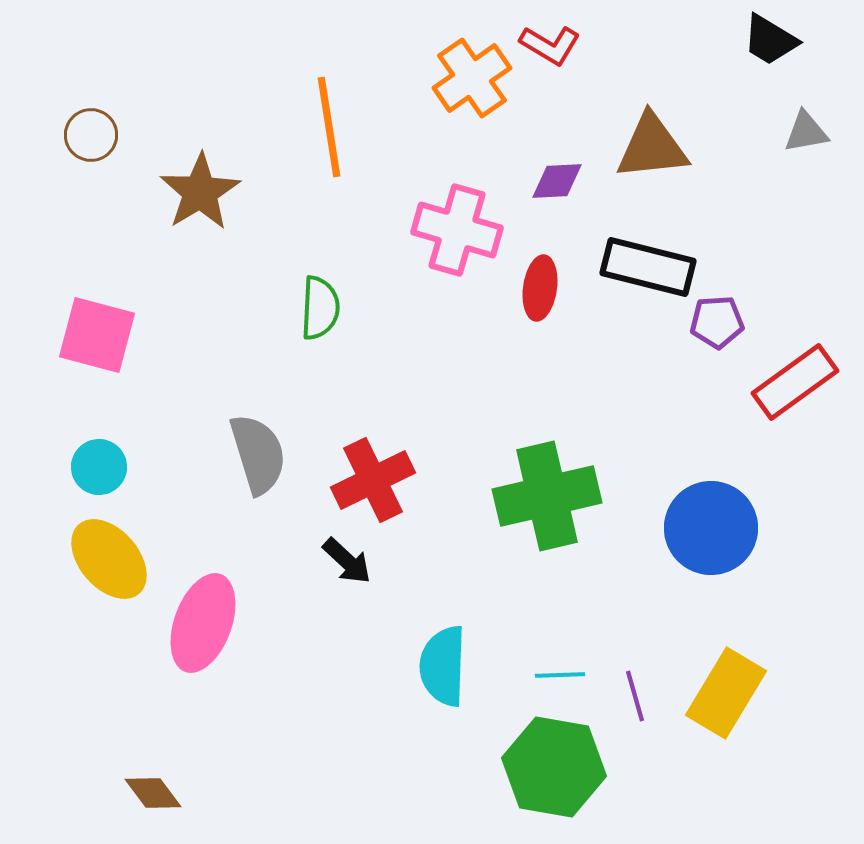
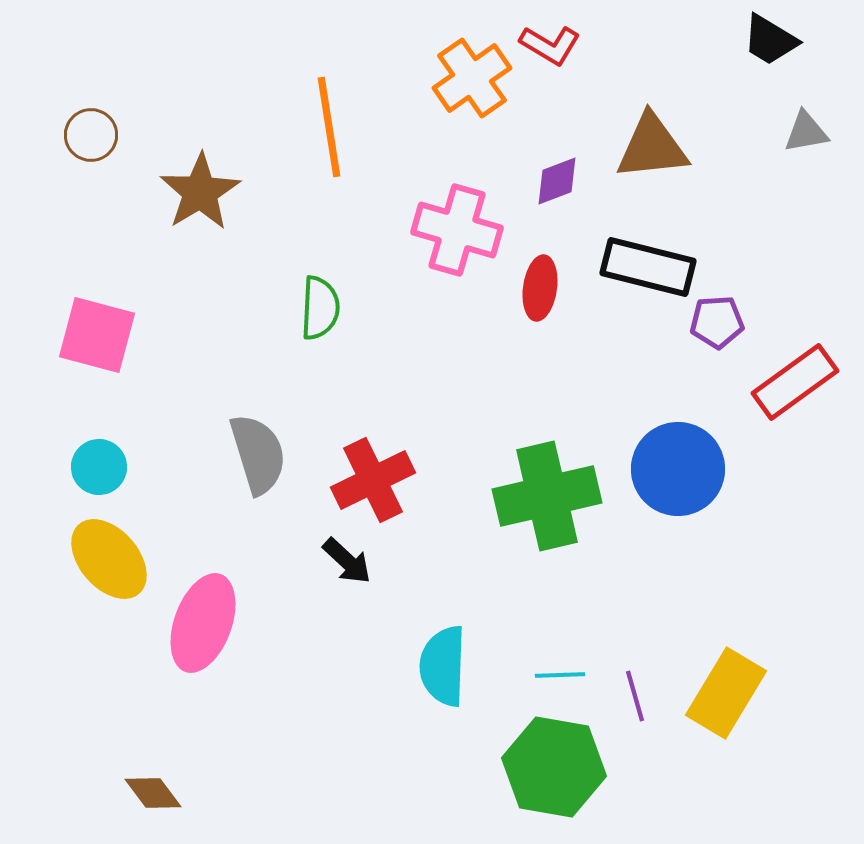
purple diamond: rotated 18 degrees counterclockwise
blue circle: moved 33 px left, 59 px up
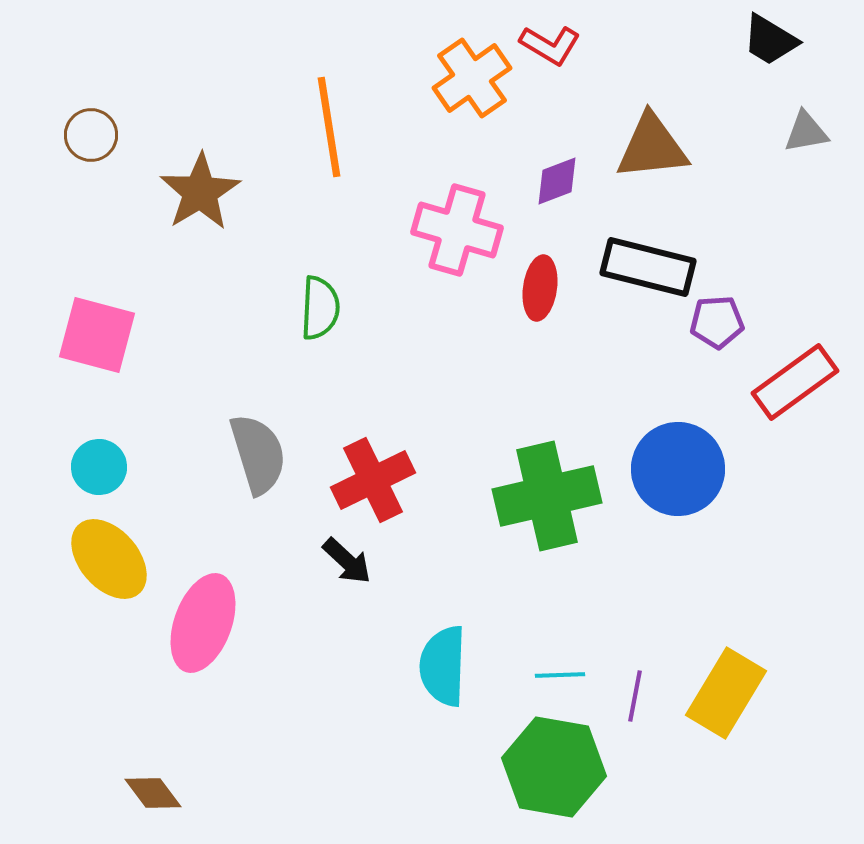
purple line: rotated 27 degrees clockwise
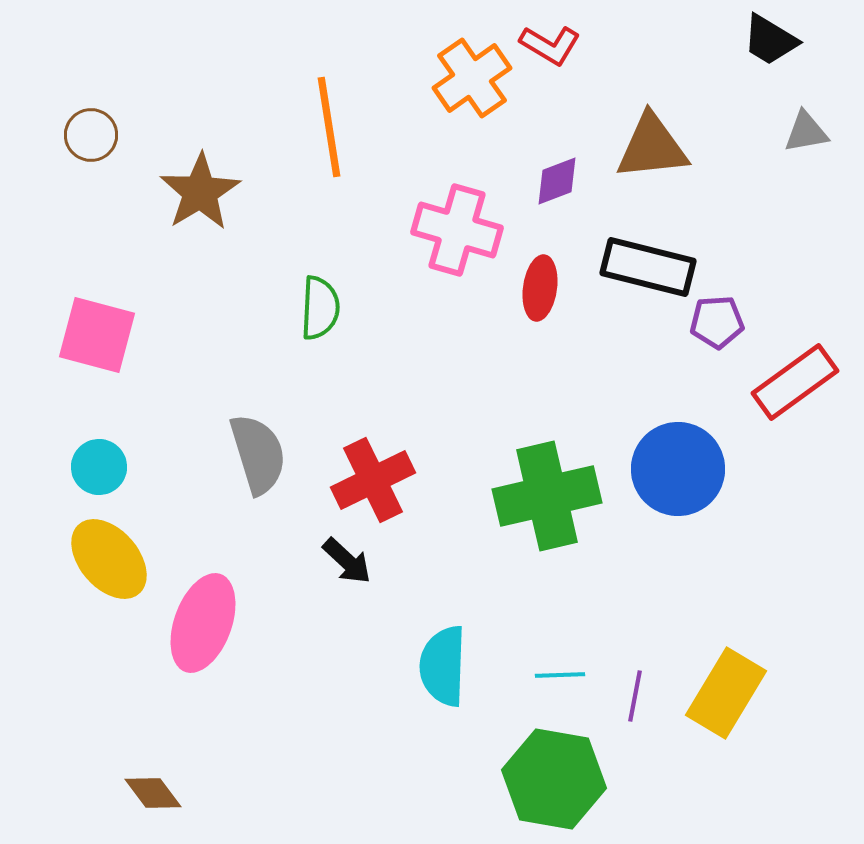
green hexagon: moved 12 px down
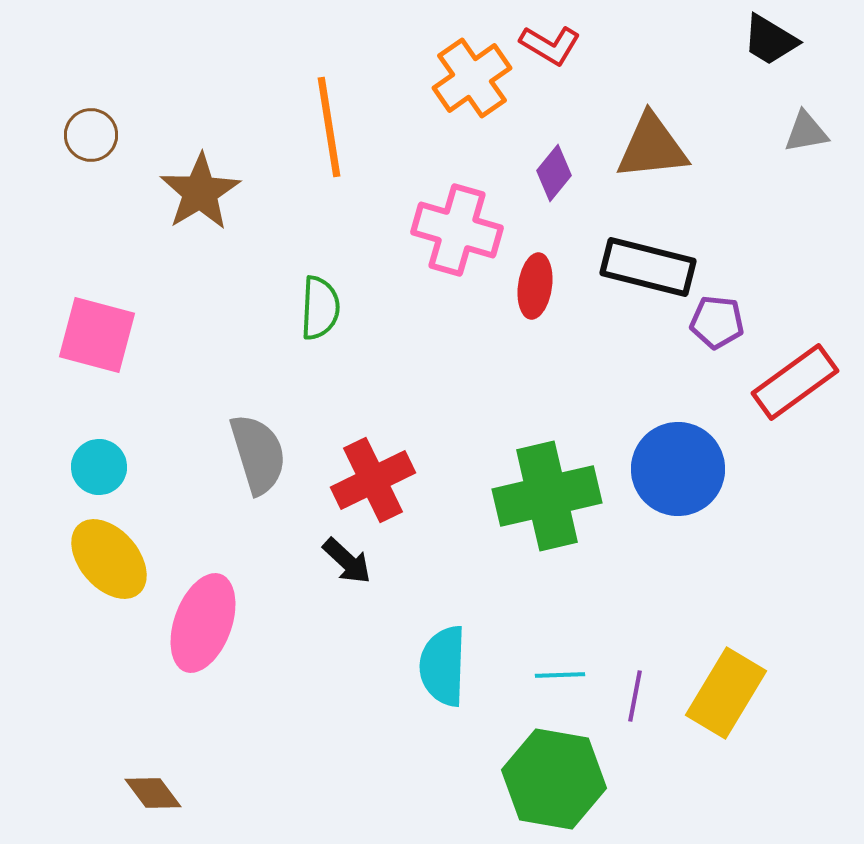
purple diamond: moved 3 px left, 8 px up; rotated 30 degrees counterclockwise
red ellipse: moved 5 px left, 2 px up
purple pentagon: rotated 10 degrees clockwise
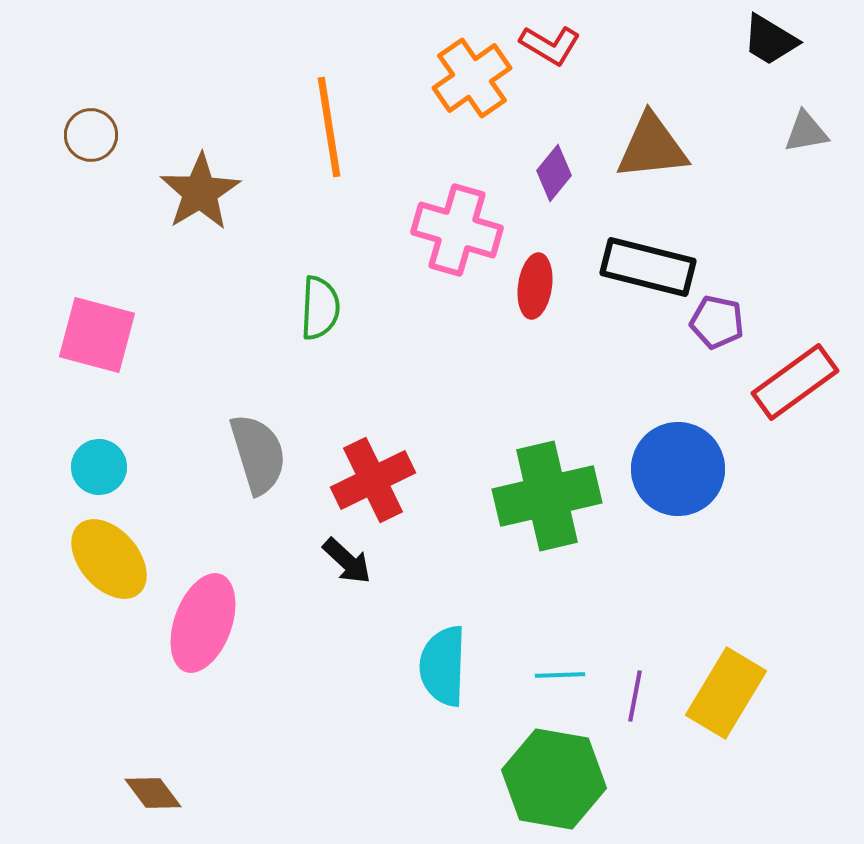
purple pentagon: rotated 6 degrees clockwise
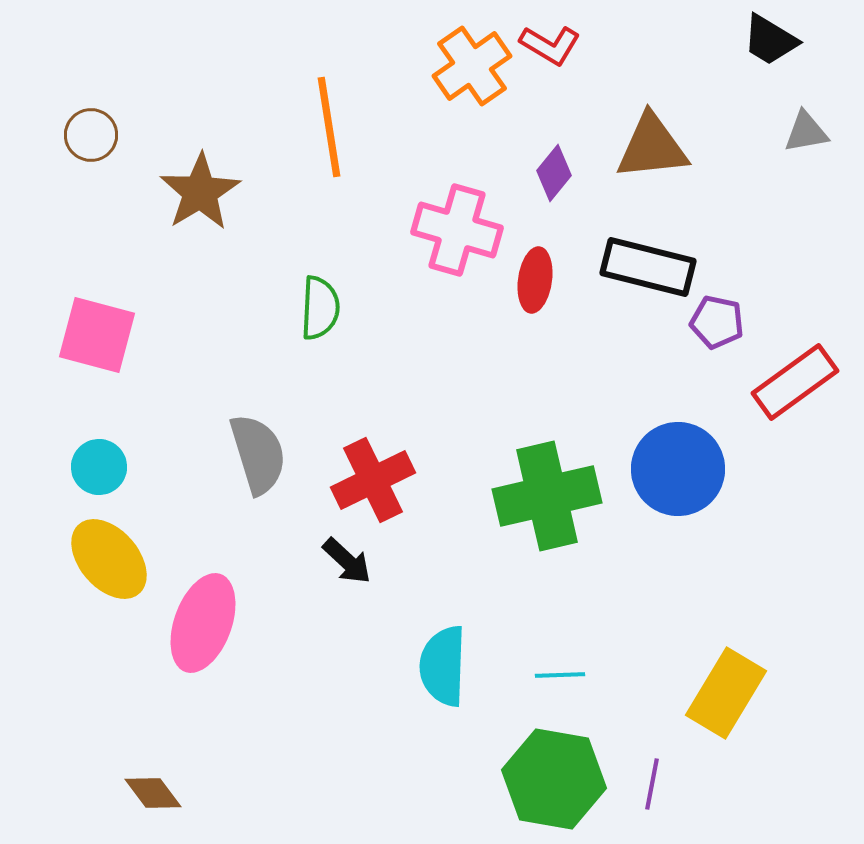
orange cross: moved 12 px up
red ellipse: moved 6 px up
purple line: moved 17 px right, 88 px down
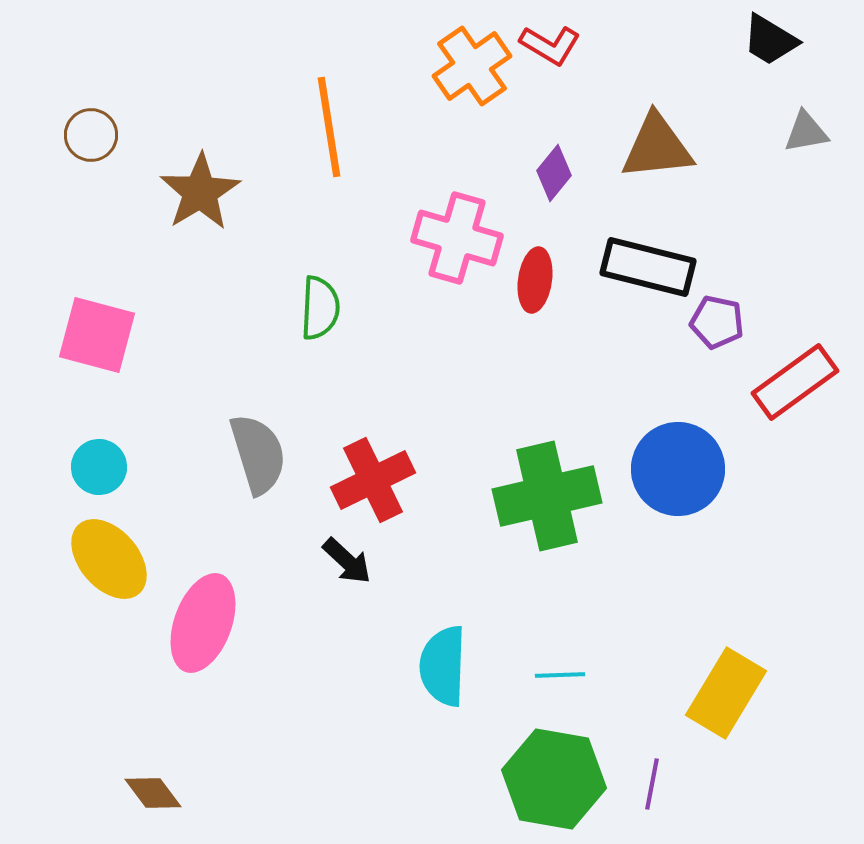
brown triangle: moved 5 px right
pink cross: moved 8 px down
